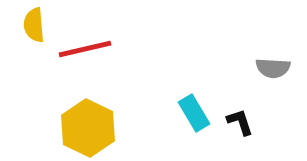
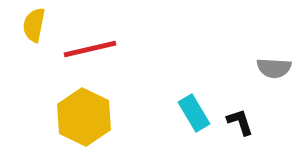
yellow semicircle: rotated 16 degrees clockwise
red line: moved 5 px right
gray semicircle: moved 1 px right
yellow hexagon: moved 4 px left, 11 px up
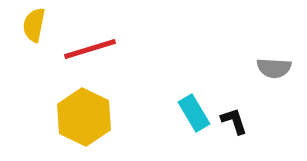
red line: rotated 4 degrees counterclockwise
black L-shape: moved 6 px left, 1 px up
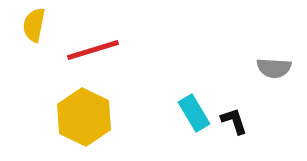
red line: moved 3 px right, 1 px down
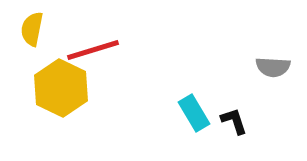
yellow semicircle: moved 2 px left, 4 px down
gray semicircle: moved 1 px left, 1 px up
yellow hexagon: moved 23 px left, 29 px up
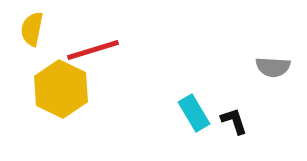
yellow hexagon: moved 1 px down
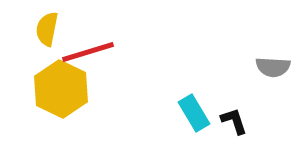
yellow semicircle: moved 15 px right
red line: moved 5 px left, 2 px down
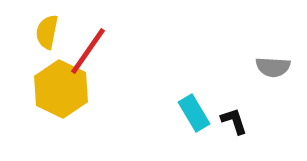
yellow semicircle: moved 3 px down
red line: moved 1 px up; rotated 38 degrees counterclockwise
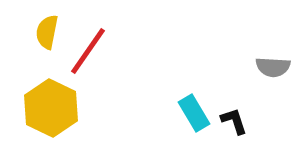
yellow hexagon: moved 10 px left, 19 px down
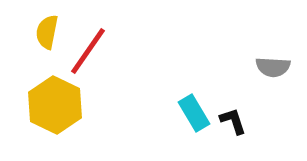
yellow hexagon: moved 4 px right, 3 px up
black L-shape: moved 1 px left
